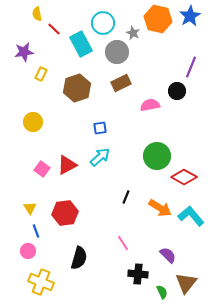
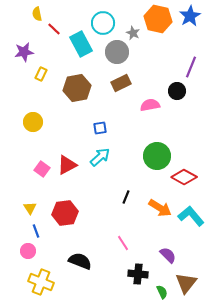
brown hexagon: rotated 8 degrees clockwise
black semicircle: moved 1 px right, 3 px down; rotated 85 degrees counterclockwise
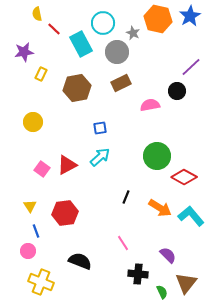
purple line: rotated 25 degrees clockwise
yellow triangle: moved 2 px up
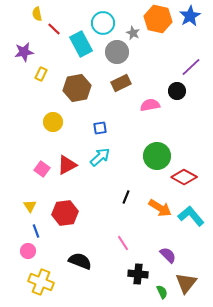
yellow circle: moved 20 px right
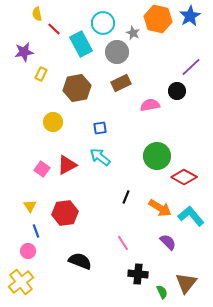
cyan arrow: rotated 100 degrees counterclockwise
purple semicircle: moved 13 px up
yellow cross: moved 20 px left; rotated 30 degrees clockwise
